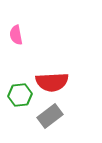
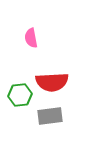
pink semicircle: moved 15 px right, 3 px down
gray rectangle: rotated 30 degrees clockwise
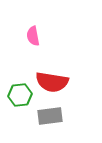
pink semicircle: moved 2 px right, 2 px up
red semicircle: rotated 12 degrees clockwise
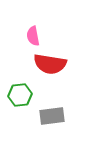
red semicircle: moved 2 px left, 18 px up
gray rectangle: moved 2 px right
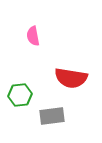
red semicircle: moved 21 px right, 14 px down
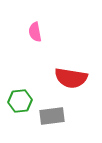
pink semicircle: moved 2 px right, 4 px up
green hexagon: moved 6 px down
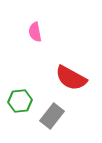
red semicircle: rotated 20 degrees clockwise
gray rectangle: rotated 45 degrees counterclockwise
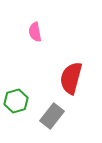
red semicircle: rotated 76 degrees clockwise
green hexagon: moved 4 px left; rotated 10 degrees counterclockwise
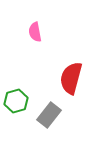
gray rectangle: moved 3 px left, 1 px up
